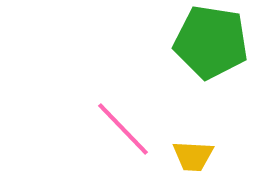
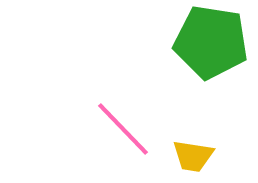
yellow trapezoid: rotated 6 degrees clockwise
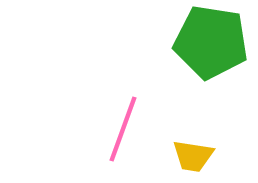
pink line: rotated 64 degrees clockwise
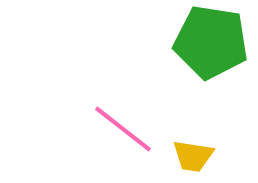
pink line: rotated 72 degrees counterclockwise
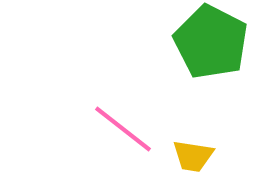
green pentagon: rotated 18 degrees clockwise
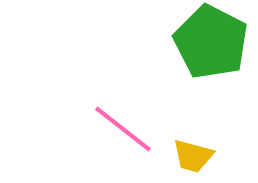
yellow trapezoid: rotated 6 degrees clockwise
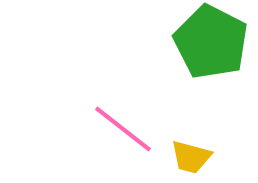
yellow trapezoid: moved 2 px left, 1 px down
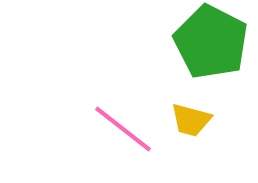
yellow trapezoid: moved 37 px up
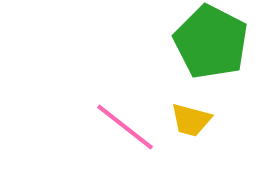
pink line: moved 2 px right, 2 px up
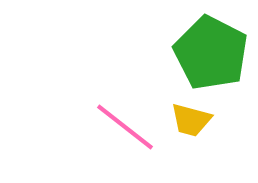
green pentagon: moved 11 px down
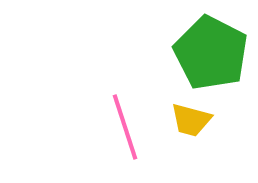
pink line: rotated 34 degrees clockwise
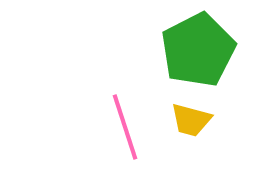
green pentagon: moved 13 px left, 3 px up; rotated 18 degrees clockwise
